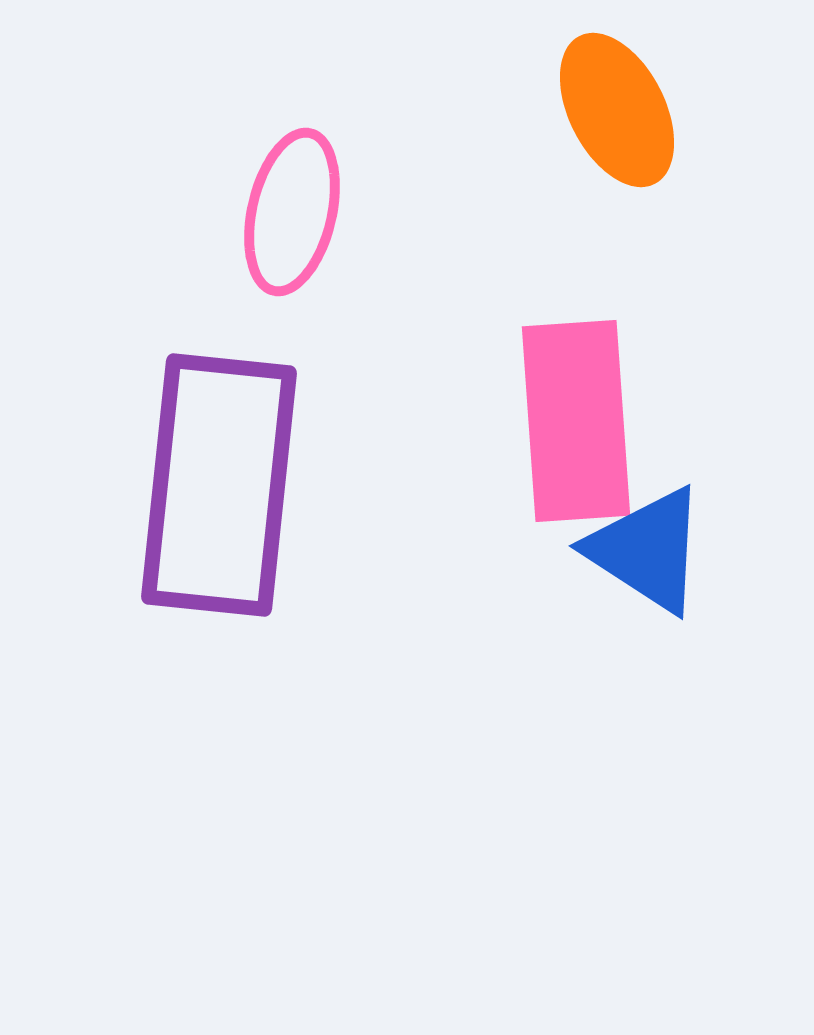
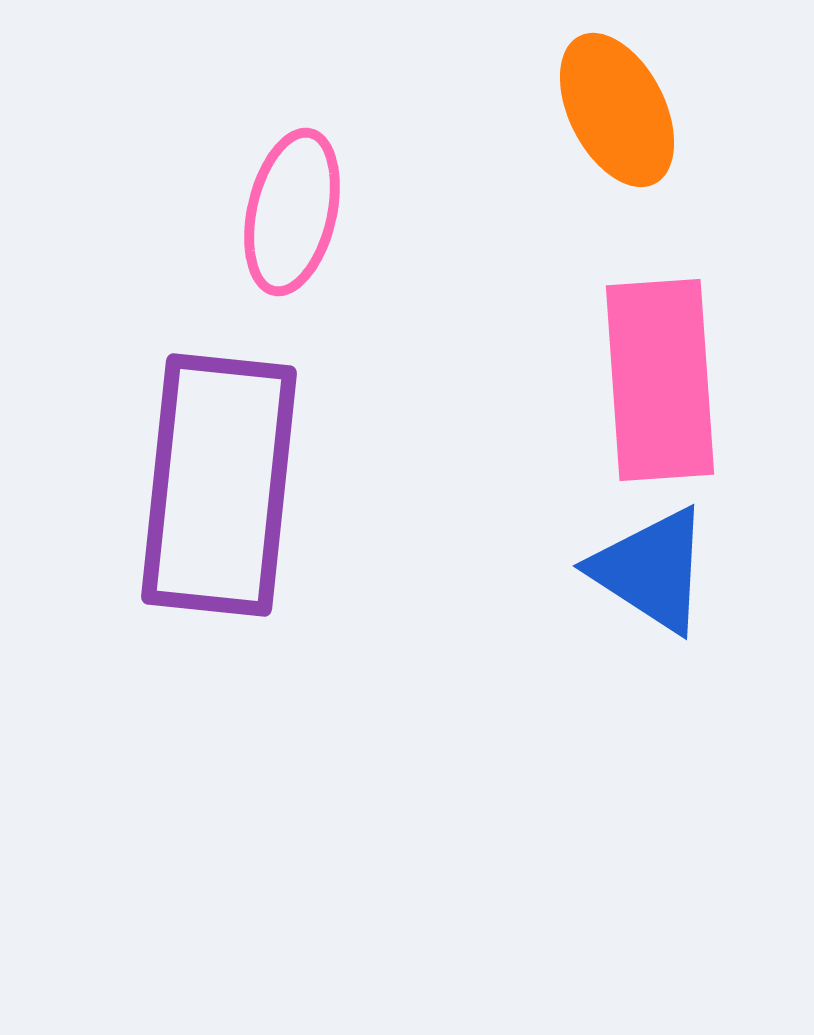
pink rectangle: moved 84 px right, 41 px up
blue triangle: moved 4 px right, 20 px down
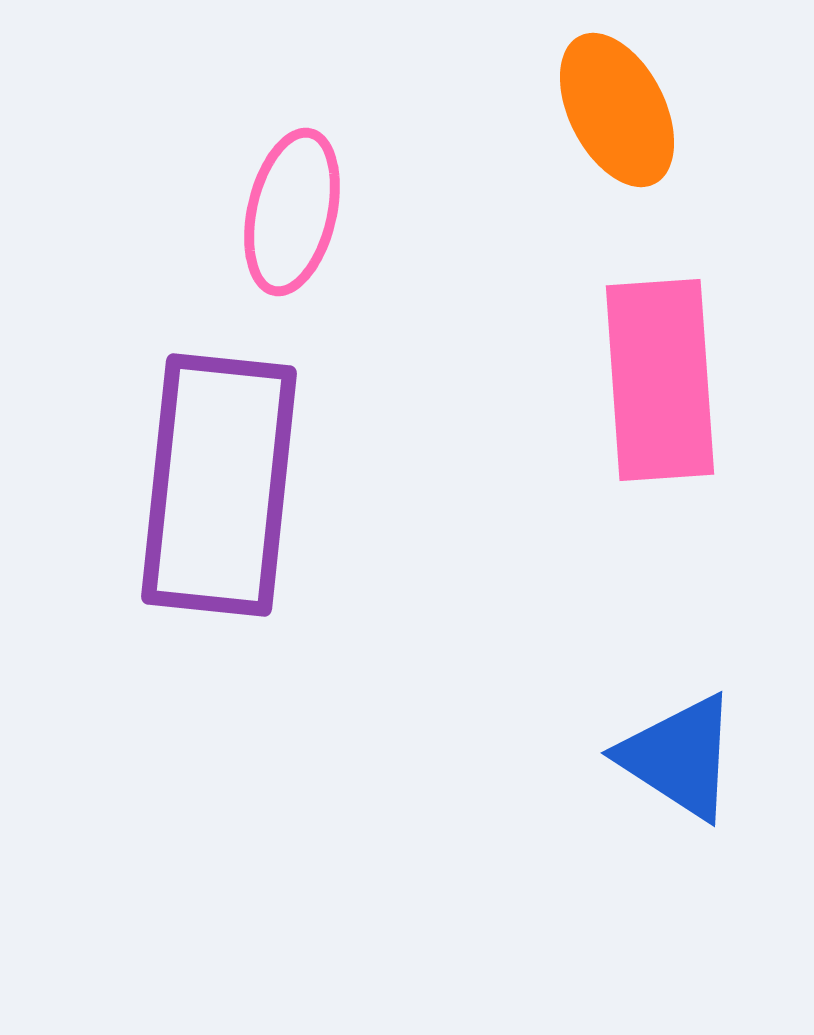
blue triangle: moved 28 px right, 187 px down
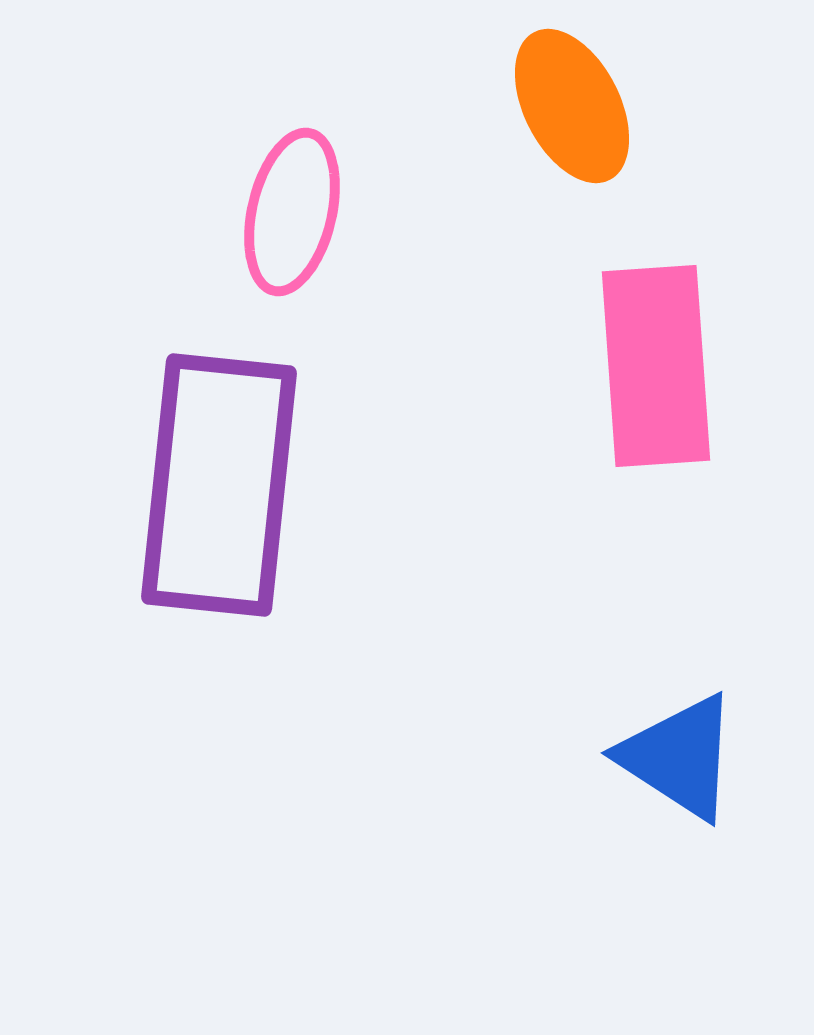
orange ellipse: moved 45 px left, 4 px up
pink rectangle: moved 4 px left, 14 px up
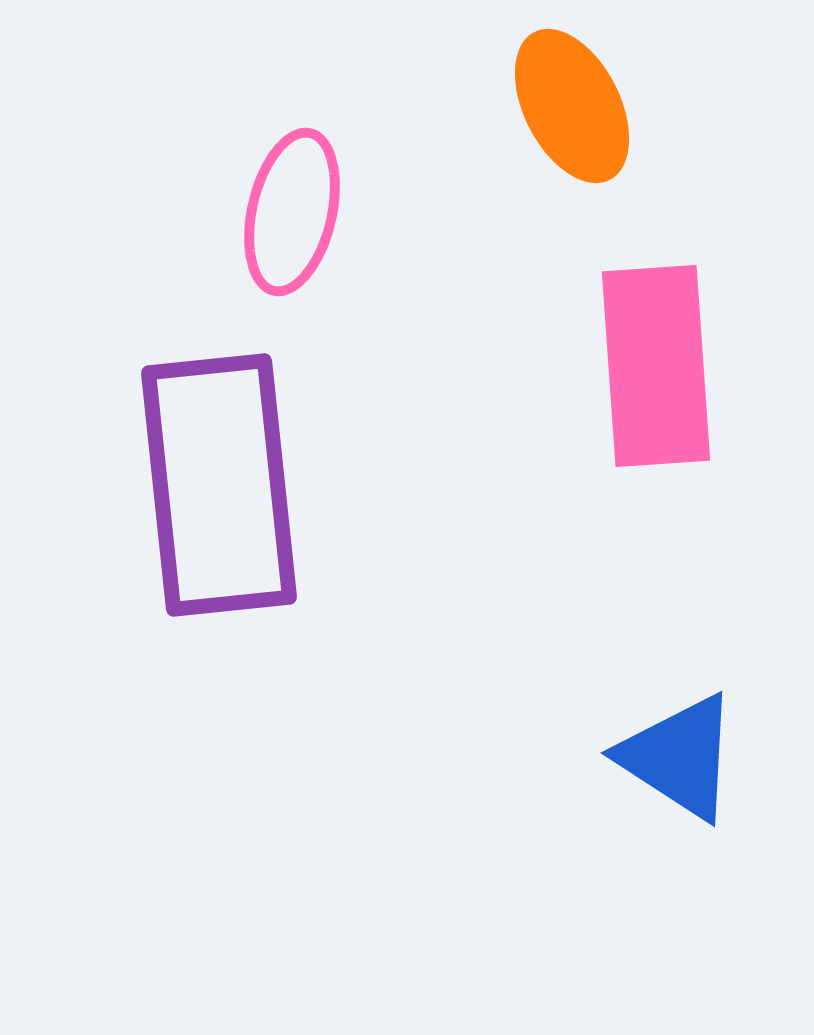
purple rectangle: rotated 12 degrees counterclockwise
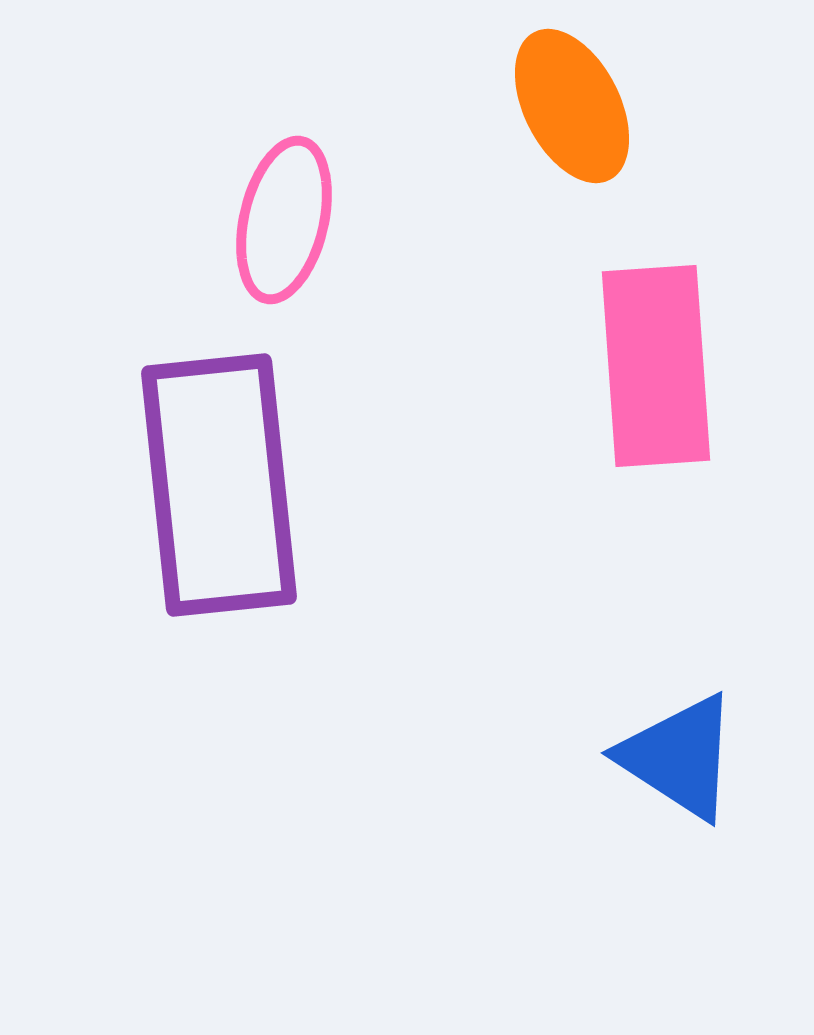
pink ellipse: moved 8 px left, 8 px down
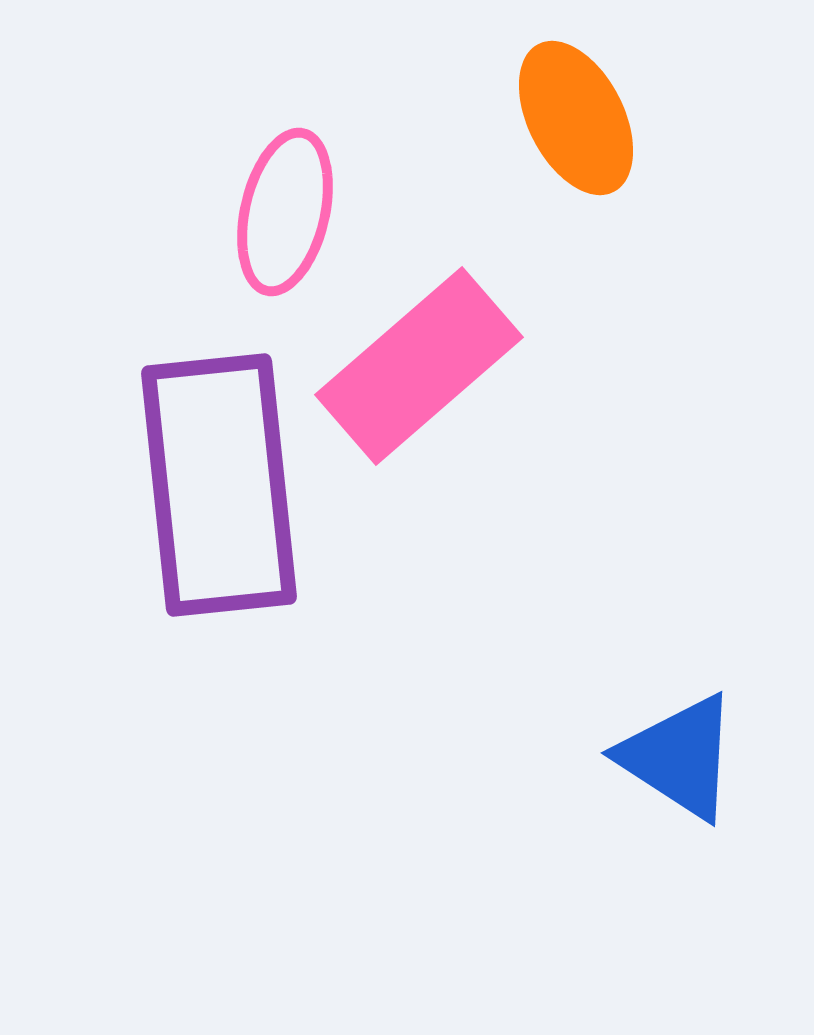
orange ellipse: moved 4 px right, 12 px down
pink ellipse: moved 1 px right, 8 px up
pink rectangle: moved 237 px left; rotated 53 degrees clockwise
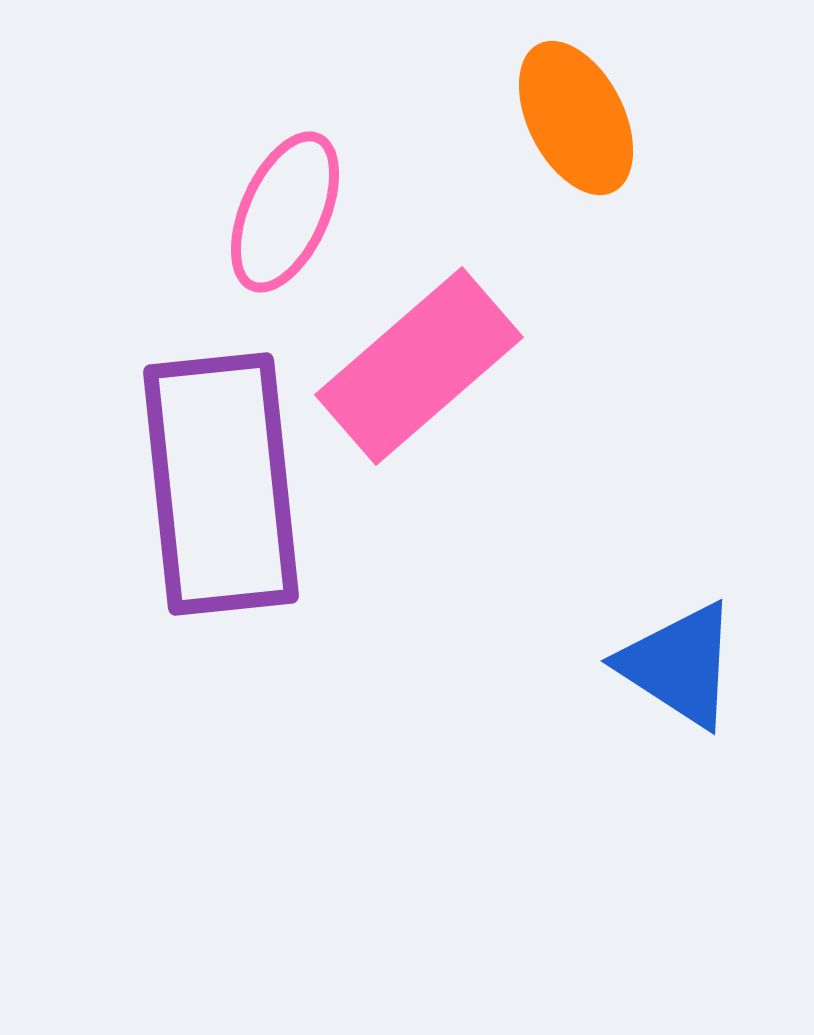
pink ellipse: rotated 11 degrees clockwise
purple rectangle: moved 2 px right, 1 px up
blue triangle: moved 92 px up
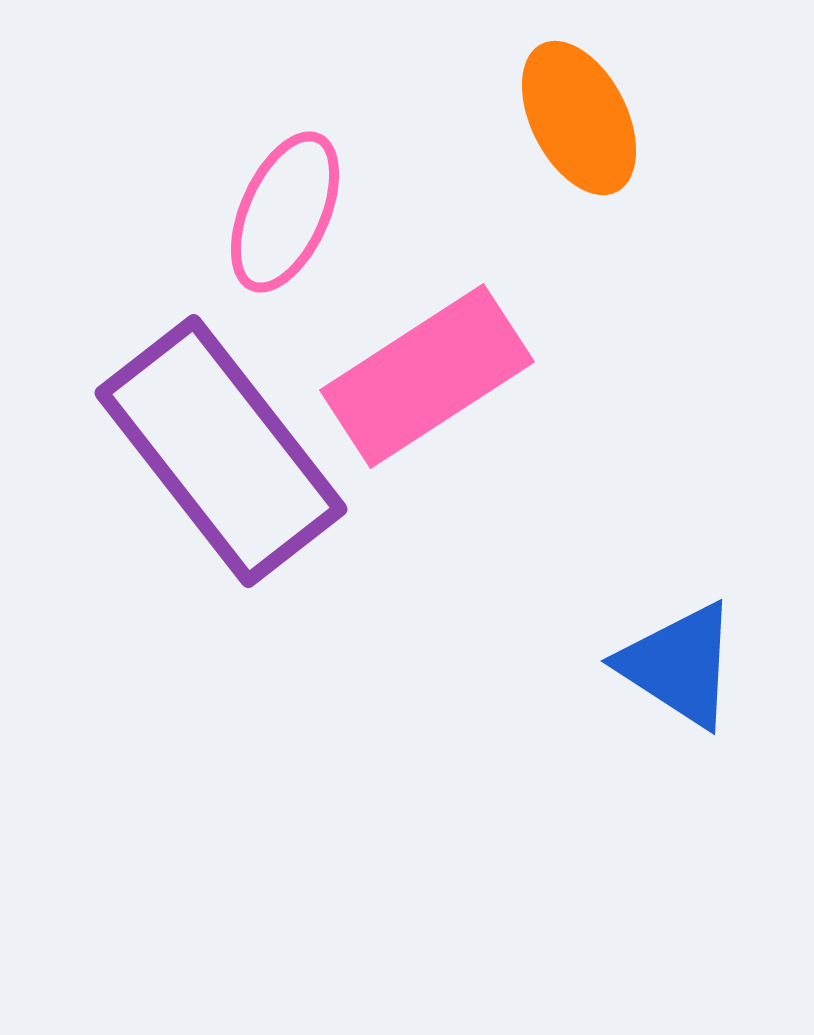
orange ellipse: moved 3 px right
pink rectangle: moved 8 px right, 10 px down; rotated 8 degrees clockwise
purple rectangle: moved 33 px up; rotated 32 degrees counterclockwise
